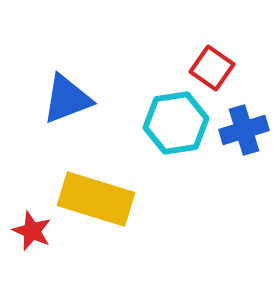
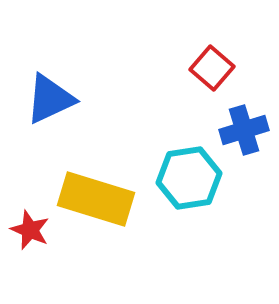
red square: rotated 6 degrees clockwise
blue triangle: moved 17 px left; rotated 4 degrees counterclockwise
cyan hexagon: moved 13 px right, 55 px down
red star: moved 2 px left, 1 px up
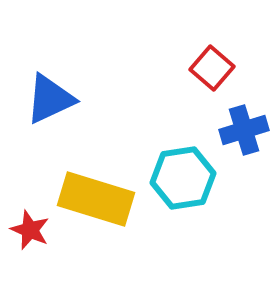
cyan hexagon: moved 6 px left
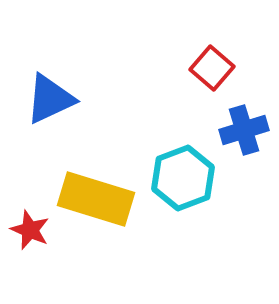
cyan hexagon: rotated 12 degrees counterclockwise
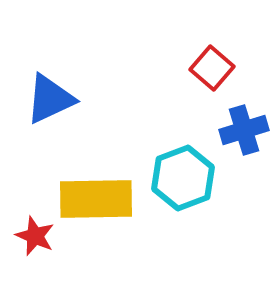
yellow rectangle: rotated 18 degrees counterclockwise
red star: moved 5 px right, 6 px down
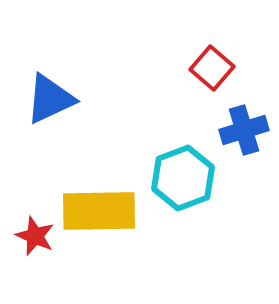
yellow rectangle: moved 3 px right, 12 px down
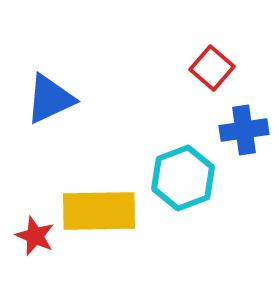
blue cross: rotated 9 degrees clockwise
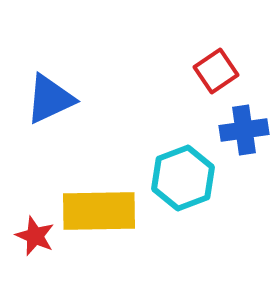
red square: moved 4 px right, 3 px down; rotated 15 degrees clockwise
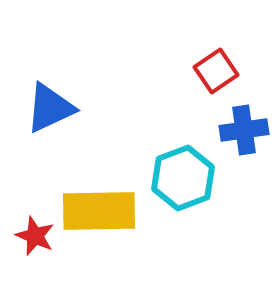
blue triangle: moved 9 px down
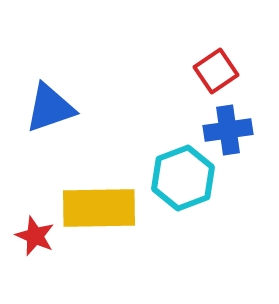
blue triangle: rotated 6 degrees clockwise
blue cross: moved 16 px left
yellow rectangle: moved 3 px up
